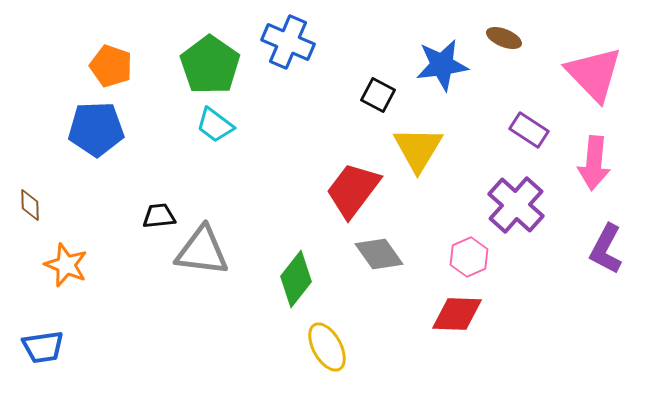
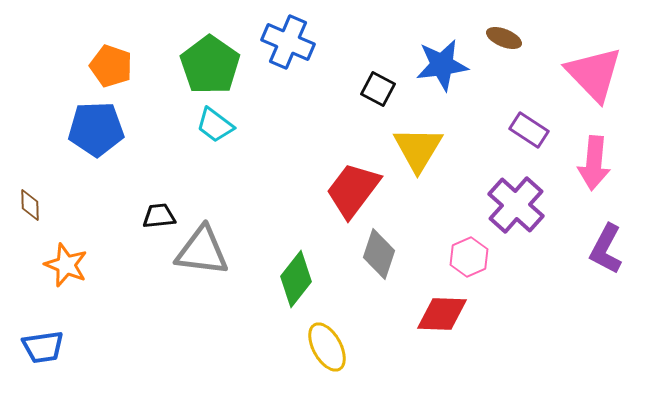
black square: moved 6 px up
gray diamond: rotated 54 degrees clockwise
red diamond: moved 15 px left
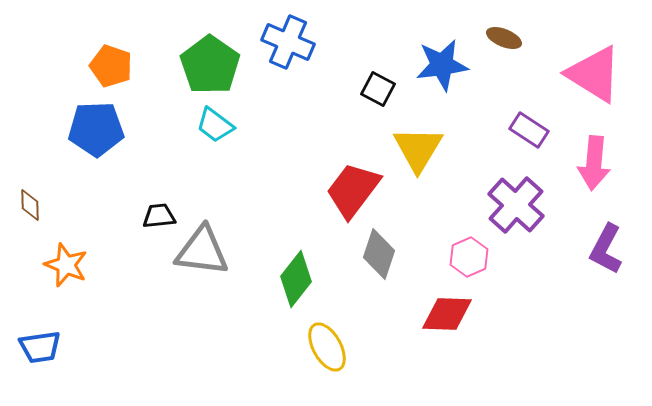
pink triangle: rotated 14 degrees counterclockwise
red diamond: moved 5 px right
blue trapezoid: moved 3 px left
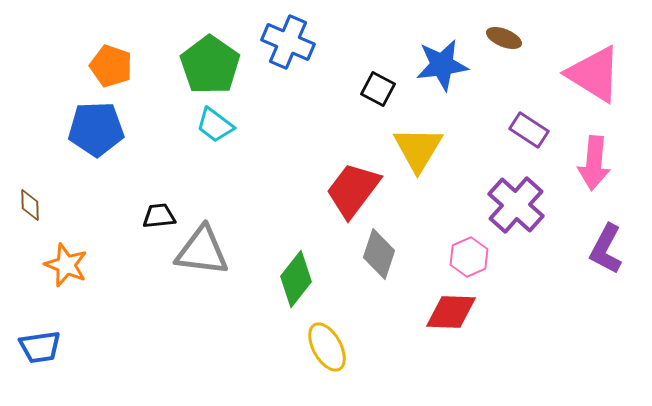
red diamond: moved 4 px right, 2 px up
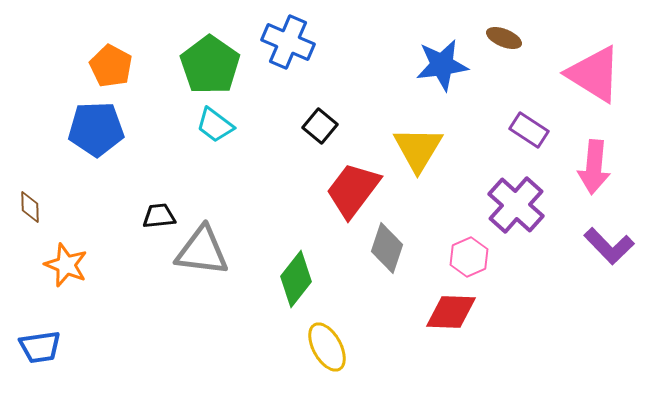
orange pentagon: rotated 9 degrees clockwise
black square: moved 58 px left, 37 px down; rotated 12 degrees clockwise
pink arrow: moved 4 px down
brown diamond: moved 2 px down
purple L-shape: moved 3 px right, 3 px up; rotated 72 degrees counterclockwise
gray diamond: moved 8 px right, 6 px up
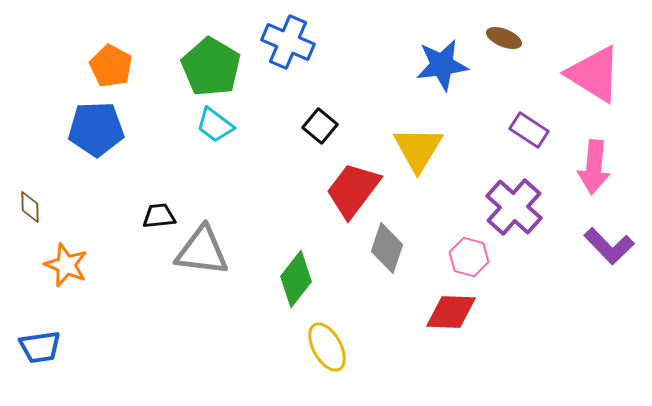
green pentagon: moved 1 px right, 2 px down; rotated 4 degrees counterclockwise
purple cross: moved 2 px left, 2 px down
pink hexagon: rotated 21 degrees counterclockwise
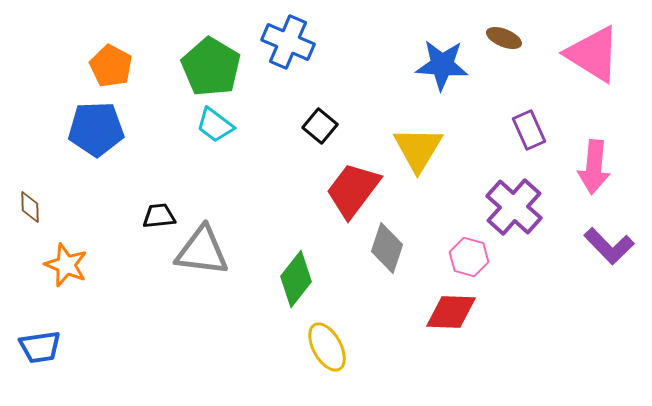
blue star: rotated 12 degrees clockwise
pink triangle: moved 1 px left, 20 px up
purple rectangle: rotated 33 degrees clockwise
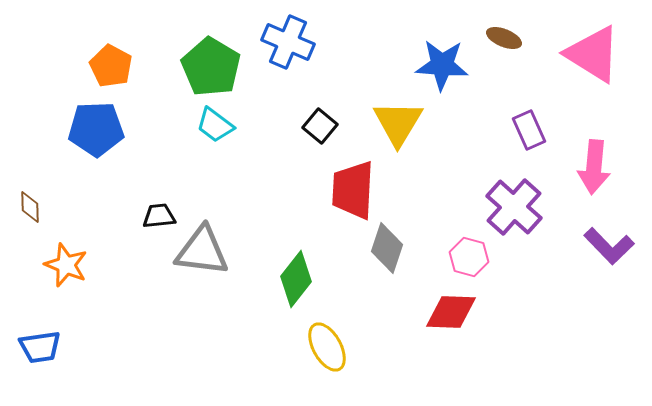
yellow triangle: moved 20 px left, 26 px up
red trapezoid: rotated 34 degrees counterclockwise
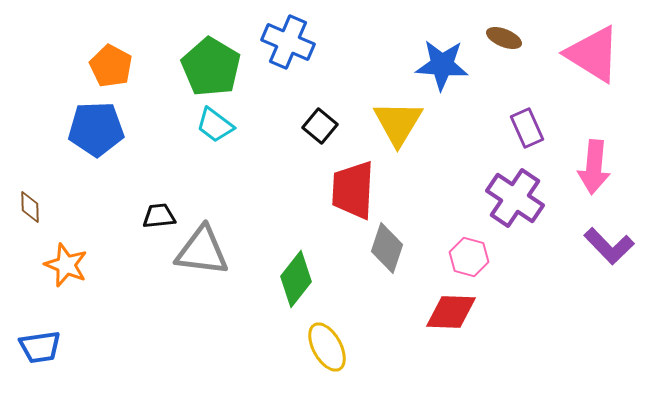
purple rectangle: moved 2 px left, 2 px up
purple cross: moved 1 px right, 9 px up; rotated 8 degrees counterclockwise
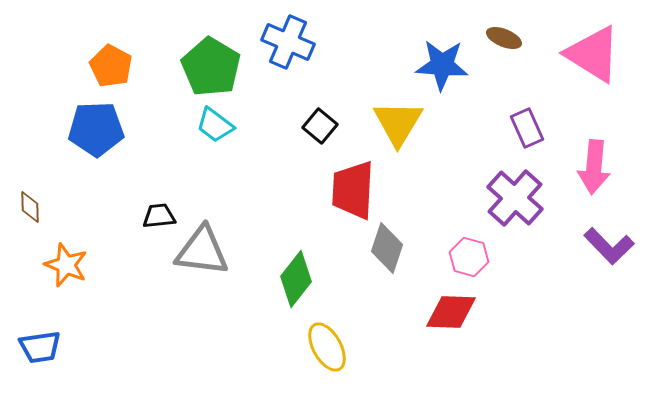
purple cross: rotated 8 degrees clockwise
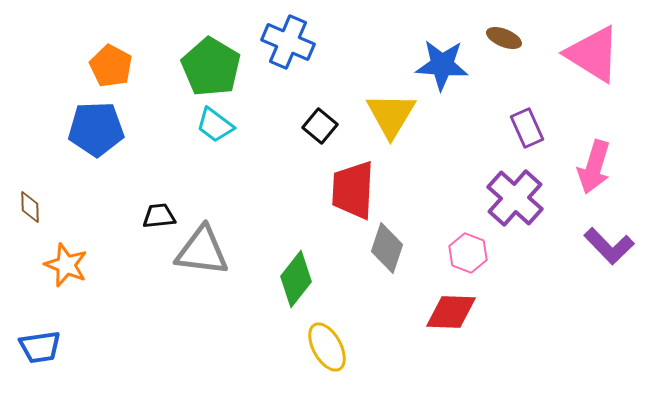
yellow triangle: moved 7 px left, 8 px up
pink arrow: rotated 12 degrees clockwise
pink hexagon: moved 1 px left, 4 px up; rotated 6 degrees clockwise
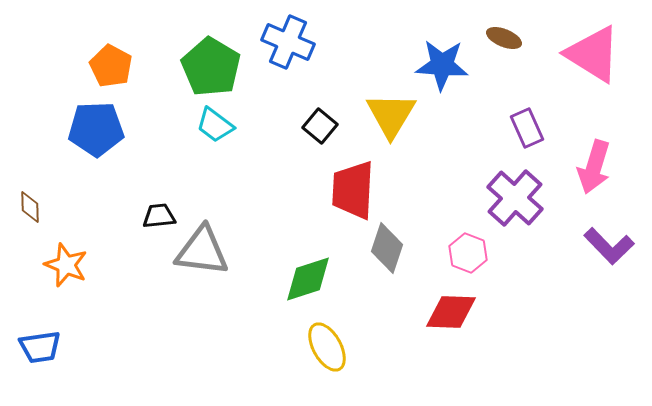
green diamond: moved 12 px right; rotated 34 degrees clockwise
